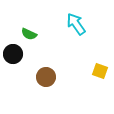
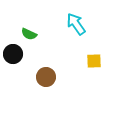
yellow square: moved 6 px left, 10 px up; rotated 21 degrees counterclockwise
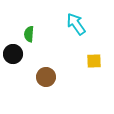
green semicircle: rotated 70 degrees clockwise
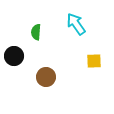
green semicircle: moved 7 px right, 2 px up
black circle: moved 1 px right, 2 px down
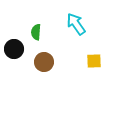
black circle: moved 7 px up
brown circle: moved 2 px left, 15 px up
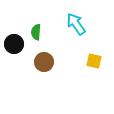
black circle: moved 5 px up
yellow square: rotated 14 degrees clockwise
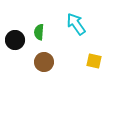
green semicircle: moved 3 px right
black circle: moved 1 px right, 4 px up
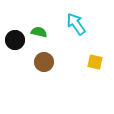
green semicircle: rotated 98 degrees clockwise
yellow square: moved 1 px right, 1 px down
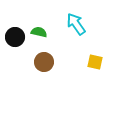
black circle: moved 3 px up
